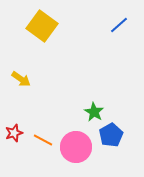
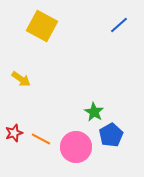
yellow square: rotated 8 degrees counterclockwise
orange line: moved 2 px left, 1 px up
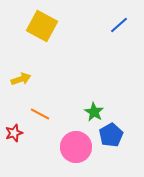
yellow arrow: rotated 54 degrees counterclockwise
orange line: moved 1 px left, 25 px up
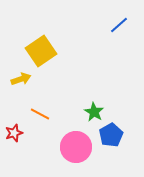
yellow square: moved 1 px left, 25 px down; rotated 28 degrees clockwise
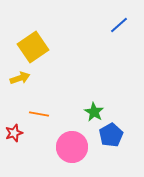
yellow square: moved 8 px left, 4 px up
yellow arrow: moved 1 px left, 1 px up
orange line: moved 1 px left; rotated 18 degrees counterclockwise
pink circle: moved 4 px left
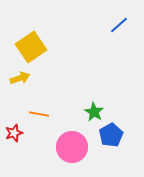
yellow square: moved 2 px left
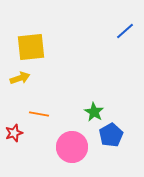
blue line: moved 6 px right, 6 px down
yellow square: rotated 28 degrees clockwise
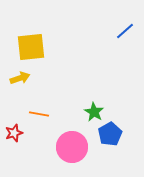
blue pentagon: moved 1 px left, 1 px up
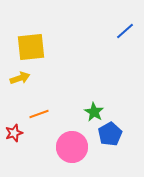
orange line: rotated 30 degrees counterclockwise
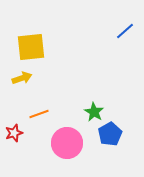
yellow arrow: moved 2 px right
pink circle: moved 5 px left, 4 px up
